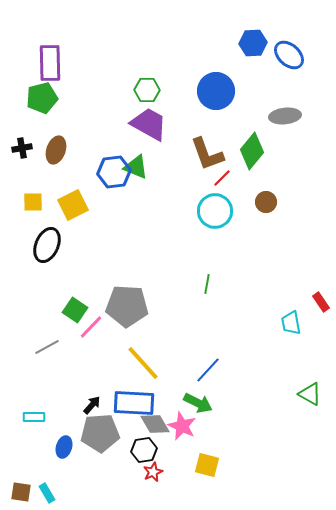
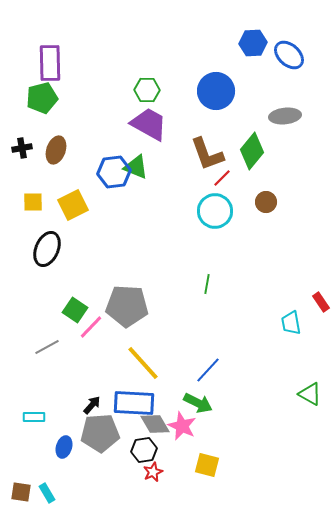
black ellipse at (47, 245): moved 4 px down
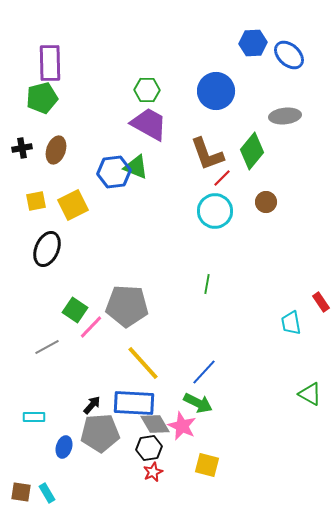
yellow square at (33, 202): moved 3 px right, 1 px up; rotated 10 degrees counterclockwise
blue line at (208, 370): moved 4 px left, 2 px down
black hexagon at (144, 450): moved 5 px right, 2 px up
